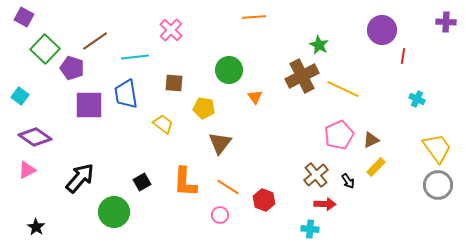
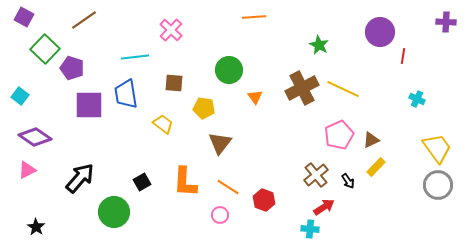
purple circle at (382, 30): moved 2 px left, 2 px down
brown line at (95, 41): moved 11 px left, 21 px up
brown cross at (302, 76): moved 12 px down
red arrow at (325, 204): moved 1 px left, 3 px down; rotated 35 degrees counterclockwise
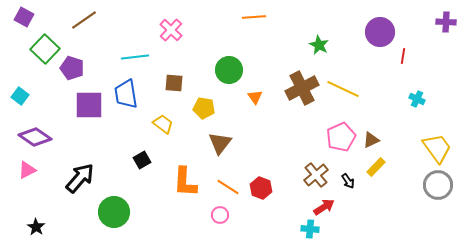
pink pentagon at (339, 135): moved 2 px right, 2 px down
black square at (142, 182): moved 22 px up
red hexagon at (264, 200): moved 3 px left, 12 px up
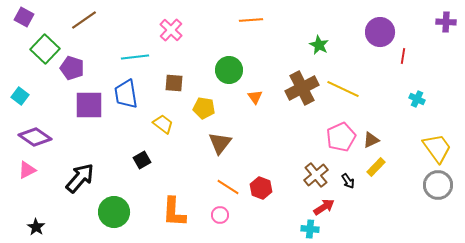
orange line at (254, 17): moved 3 px left, 3 px down
orange L-shape at (185, 182): moved 11 px left, 30 px down
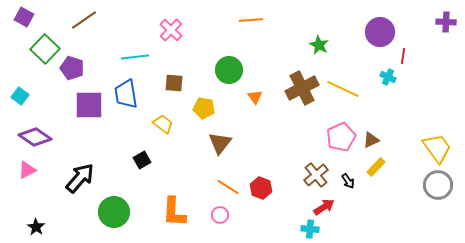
cyan cross at (417, 99): moved 29 px left, 22 px up
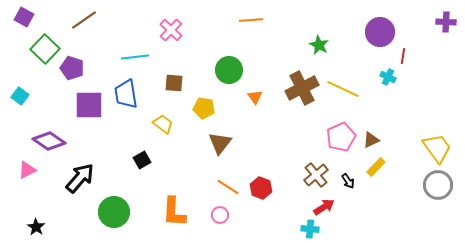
purple diamond at (35, 137): moved 14 px right, 4 px down
